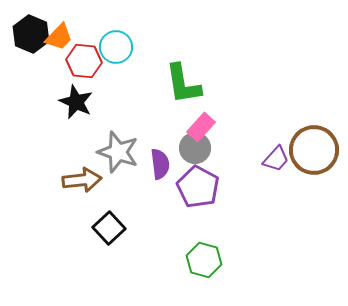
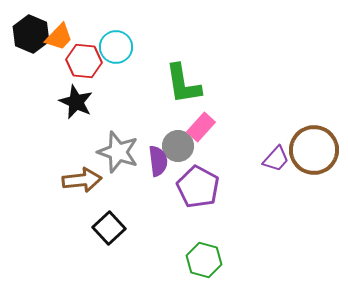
gray circle: moved 17 px left, 2 px up
purple semicircle: moved 2 px left, 3 px up
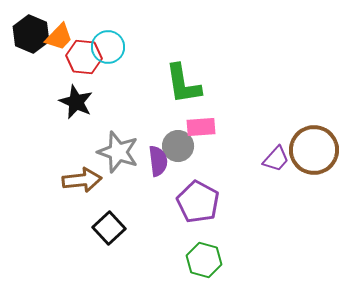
cyan circle: moved 8 px left
red hexagon: moved 4 px up
pink rectangle: rotated 44 degrees clockwise
purple pentagon: moved 15 px down
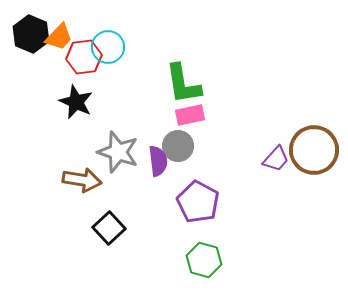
red hexagon: rotated 12 degrees counterclockwise
pink rectangle: moved 11 px left, 12 px up; rotated 8 degrees counterclockwise
brown arrow: rotated 15 degrees clockwise
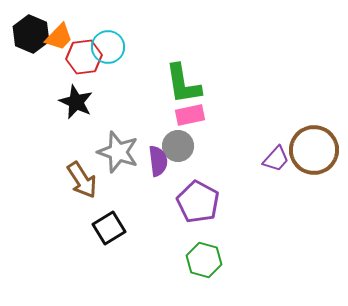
brown arrow: rotated 48 degrees clockwise
black square: rotated 12 degrees clockwise
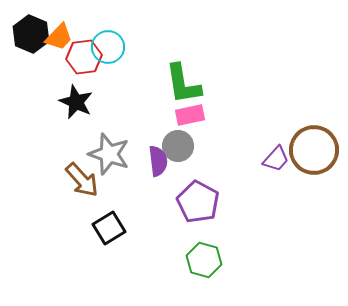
gray star: moved 9 px left, 2 px down
brown arrow: rotated 9 degrees counterclockwise
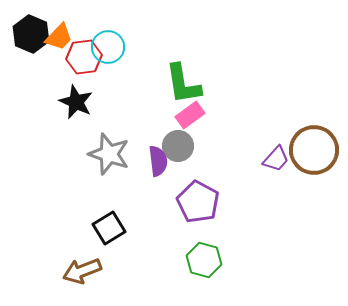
pink rectangle: rotated 24 degrees counterclockwise
brown arrow: moved 91 px down; rotated 111 degrees clockwise
